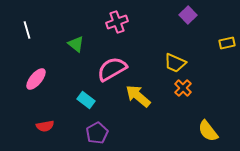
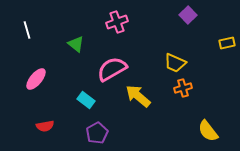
orange cross: rotated 30 degrees clockwise
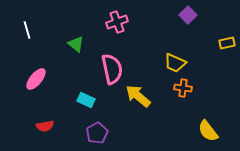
pink semicircle: rotated 108 degrees clockwise
orange cross: rotated 24 degrees clockwise
cyan rectangle: rotated 12 degrees counterclockwise
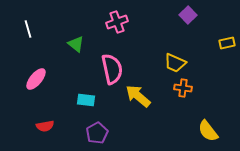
white line: moved 1 px right, 1 px up
cyan rectangle: rotated 18 degrees counterclockwise
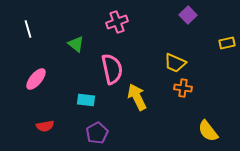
yellow arrow: moved 1 px left, 1 px down; rotated 24 degrees clockwise
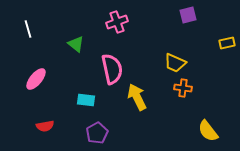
purple square: rotated 30 degrees clockwise
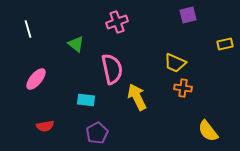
yellow rectangle: moved 2 px left, 1 px down
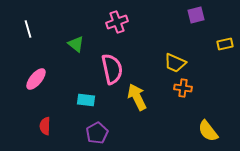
purple square: moved 8 px right
red semicircle: rotated 102 degrees clockwise
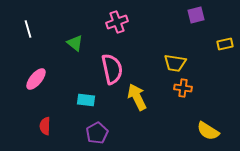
green triangle: moved 1 px left, 1 px up
yellow trapezoid: rotated 15 degrees counterclockwise
yellow semicircle: rotated 20 degrees counterclockwise
